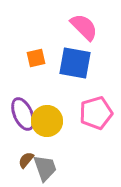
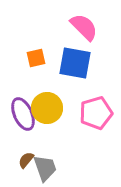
yellow circle: moved 13 px up
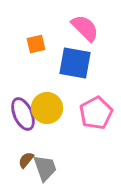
pink semicircle: moved 1 px right, 1 px down
orange square: moved 14 px up
pink pentagon: rotated 12 degrees counterclockwise
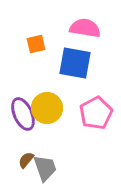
pink semicircle: rotated 36 degrees counterclockwise
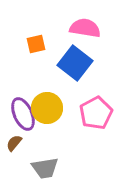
blue square: rotated 28 degrees clockwise
brown semicircle: moved 12 px left, 17 px up
gray trapezoid: rotated 100 degrees clockwise
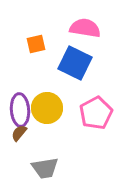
blue square: rotated 12 degrees counterclockwise
purple ellipse: moved 3 px left, 4 px up; rotated 20 degrees clockwise
brown semicircle: moved 5 px right, 10 px up
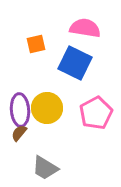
gray trapezoid: rotated 40 degrees clockwise
